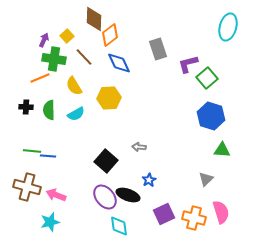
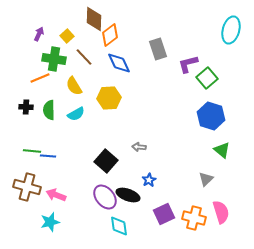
cyan ellipse: moved 3 px right, 3 px down
purple arrow: moved 5 px left, 6 px up
green triangle: rotated 36 degrees clockwise
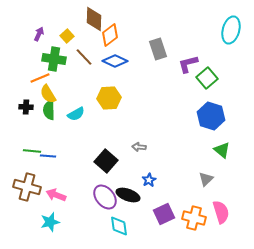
blue diamond: moved 4 px left, 2 px up; rotated 40 degrees counterclockwise
yellow semicircle: moved 26 px left, 8 px down
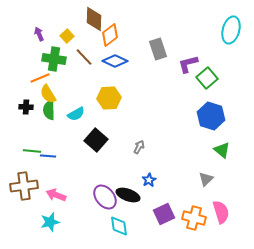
purple arrow: rotated 48 degrees counterclockwise
gray arrow: rotated 112 degrees clockwise
black square: moved 10 px left, 21 px up
brown cross: moved 3 px left, 1 px up; rotated 24 degrees counterclockwise
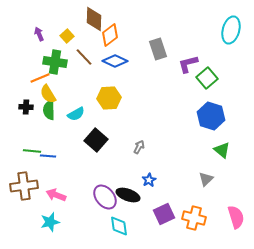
green cross: moved 1 px right, 3 px down
pink semicircle: moved 15 px right, 5 px down
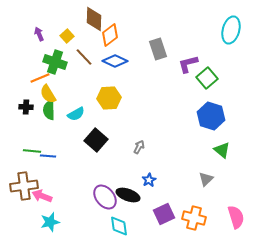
green cross: rotated 10 degrees clockwise
pink arrow: moved 14 px left, 1 px down
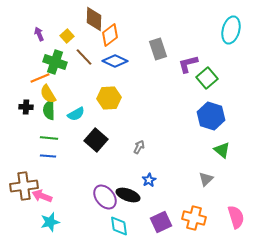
green line: moved 17 px right, 13 px up
purple square: moved 3 px left, 8 px down
